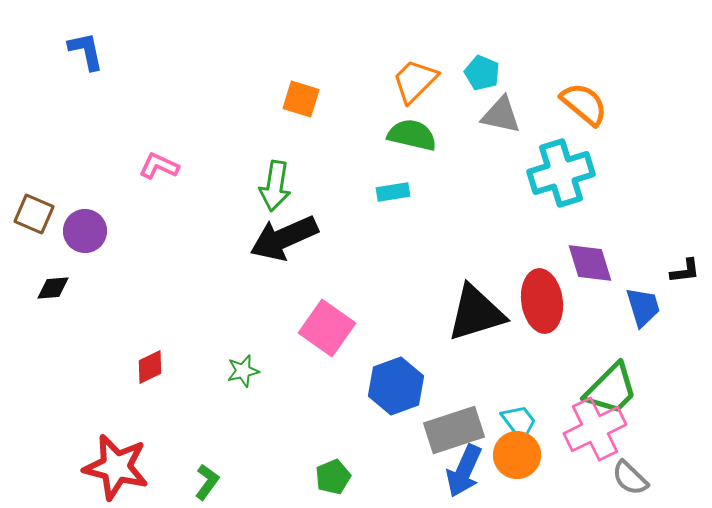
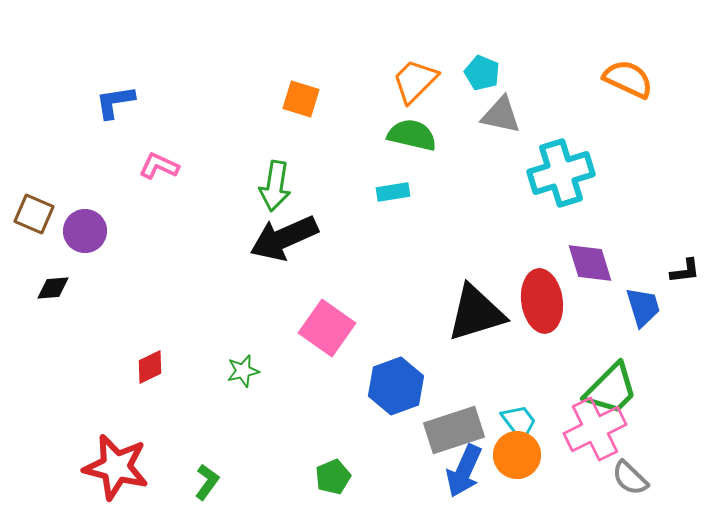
blue L-shape: moved 29 px right, 51 px down; rotated 87 degrees counterclockwise
orange semicircle: moved 44 px right, 25 px up; rotated 15 degrees counterclockwise
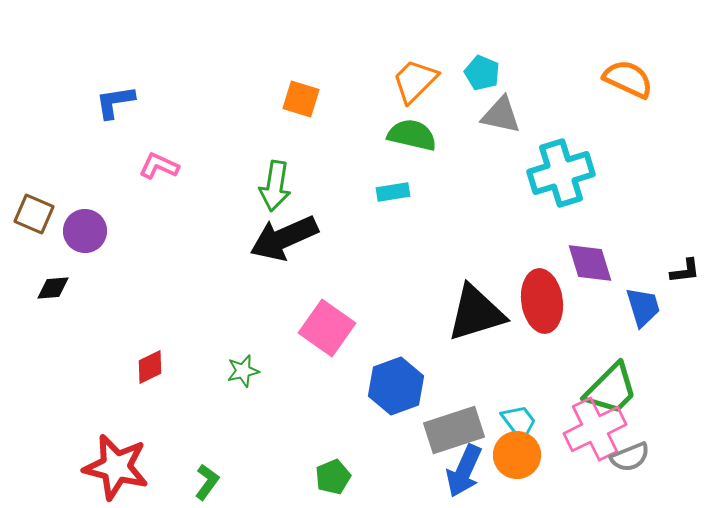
gray semicircle: moved 21 px up; rotated 66 degrees counterclockwise
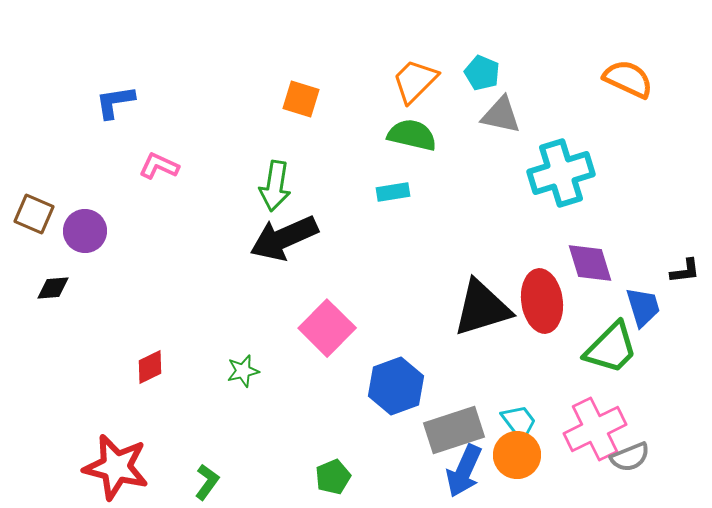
black triangle: moved 6 px right, 5 px up
pink square: rotated 10 degrees clockwise
green trapezoid: moved 41 px up
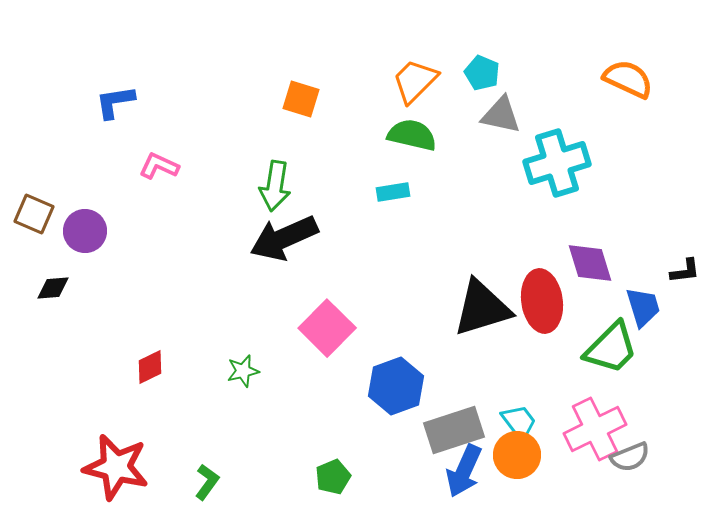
cyan cross: moved 4 px left, 10 px up
